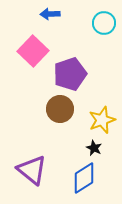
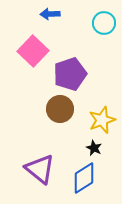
purple triangle: moved 8 px right, 1 px up
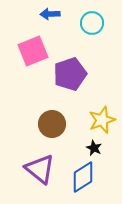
cyan circle: moved 12 px left
pink square: rotated 24 degrees clockwise
brown circle: moved 8 px left, 15 px down
blue diamond: moved 1 px left, 1 px up
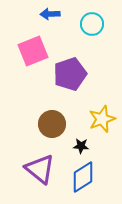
cyan circle: moved 1 px down
yellow star: moved 1 px up
black star: moved 13 px left, 2 px up; rotated 21 degrees counterclockwise
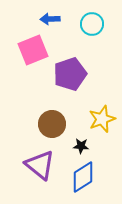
blue arrow: moved 5 px down
pink square: moved 1 px up
purple triangle: moved 4 px up
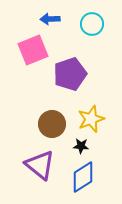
yellow star: moved 11 px left
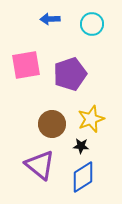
pink square: moved 7 px left, 15 px down; rotated 12 degrees clockwise
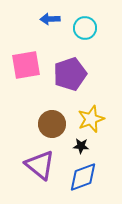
cyan circle: moved 7 px left, 4 px down
blue diamond: rotated 12 degrees clockwise
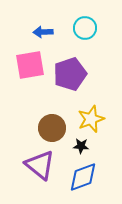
blue arrow: moved 7 px left, 13 px down
pink square: moved 4 px right
brown circle: moved 4 px down
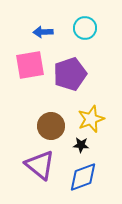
brown circle: moved 1 px left, 2 px up
black star: moved 1 px up
